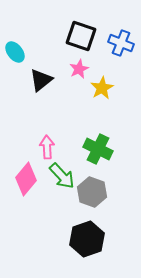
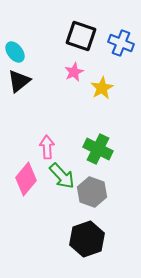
pink star: moved 5 px left, 3 px down
black triangle: moved 22 px left, 1 px down
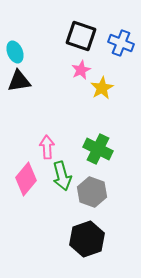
cyan ellipse: rotated 15 degrees clockwise
pink star: moved 7 px right, 2 px up
black triangle: rotated 30 degrees clockwise
green arrow: rotated 28 degrees clockwise
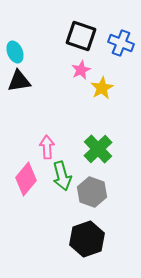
green cross: rotated 20 degrees clockwise
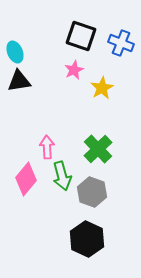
pink star: moved 7 px left
black hexagon: rotated 16 degrees counterclockwise
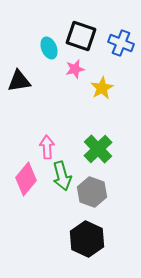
cyan ellipse: moved 34 px right, 4 px up
pink star: moved 1 px right, 1 px up; rotated 12 degrees clockwise
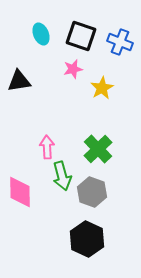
blue cross: moved 1 px left, 1 px up
cyan ellipse: moved 8 px left, 14 px up
pink star: moved 2 px left
pink diamond: moved 6 px left, 13 px down; rotated 40 degrees counterclockwise
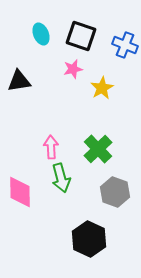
blue cross: moved 5 px right, 3 px down
pink arrow: moved 4 px right
green arrow: moved 1 px left, 2 px down
gray hexagon: moved 23 px right
black hexagon: moved 2 px right
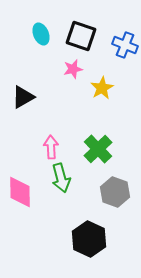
black triangle: moved 4 px right, 16 px down; rotated 20 degrees counterclockwise
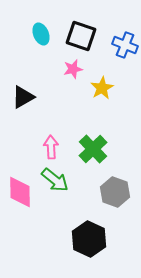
green cross: moved 5 px left
green arrow: moved 6 px left, 2 px down; rotated 36 degrees counterclockwise
